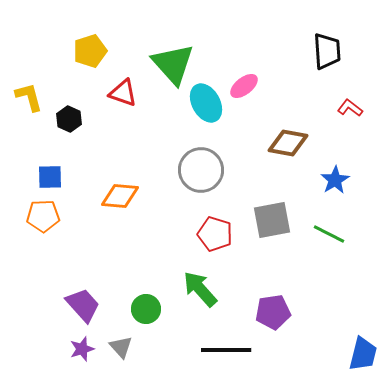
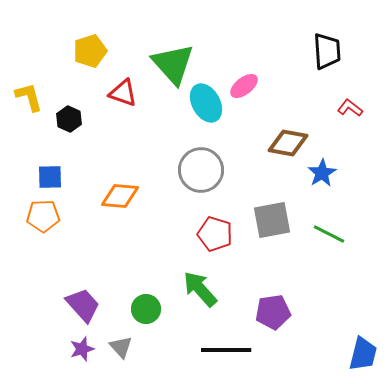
blue star: moved 13 px left, 7 px up
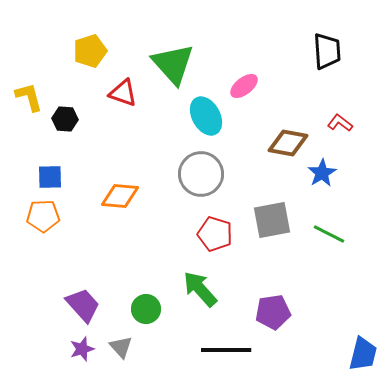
cyan ellipse: moved 13 px down
red L-shape: moved 10 px left, 15 px down
black hexagon: moved 4 px left; rotated 20 degrees counterclockwise
gray circle: moved 4 px down
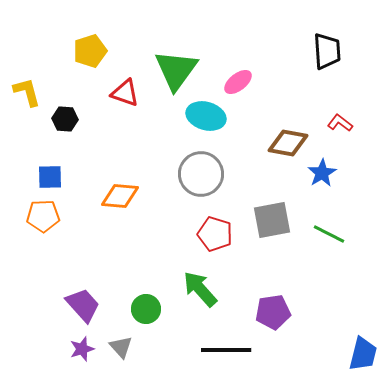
green triangle: moved 3 px right, 6 px down; rotated 18 degrees clockwise
pink ellipse: moved 6 px left, 4 px up
red triangle: moved 2 px right
yellow L-shape: moved 2 px left, 5 px up
cyan ellipse: rotated 45 degrees counterclockwise
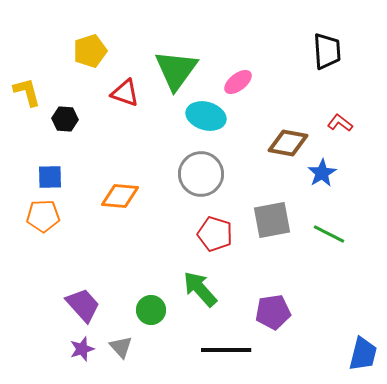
green circle: moved 5 px right, 1 px down
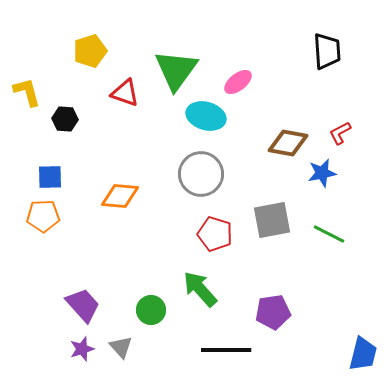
red L-shape: moved 10 px down; rotated 65 degrees counterclockwise
blue star: rotated 20 degrees clockwise
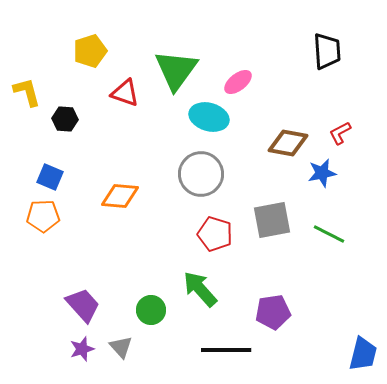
cyan ellipse: moved 3 px right, 1 px down
blue square: rotated 24 degrees clockwise
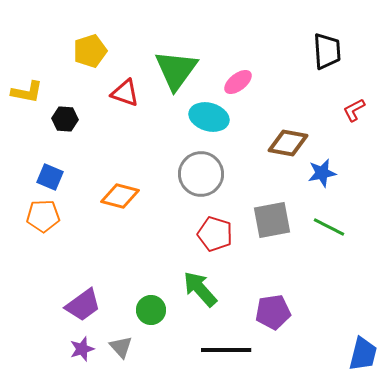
yellow L-shape: rotated 116 degrees clockwise
red L-shape: moved 14 px right, 23 px up
orange diamond: rotated 9 degrees clockwise
green line: moved 7 px up
purple trapezoid: rotated 96 degrees clockwise
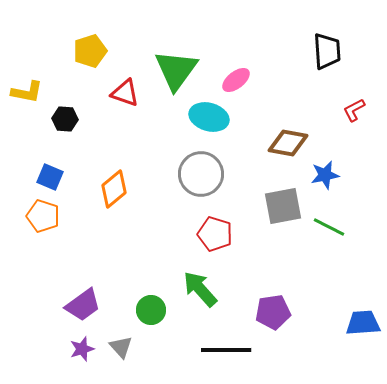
pink ellipse: moved 2 px left, 2 px up
blue star: moved 3 px right, 2 px down
orange diamond: moved 6 px left, 7 px up; rotated 54 degrees counterclockwise
orange pentagon: rotated 20 degrees clockwise
gray square: moved 11 px right, 14 px up
blue trapezoid: moved 31 px up; rotated 108 degrees counterclockwise
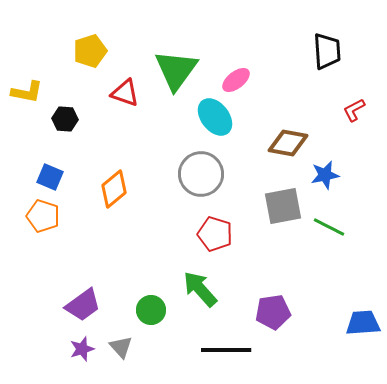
cyan ellipse: moved 6 px right; rotated 36 degrees clockwise
